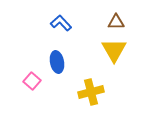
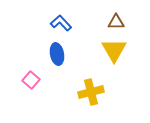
blue ellipse: moved 8 px up
pink square: moved 1 px left, 1 px up
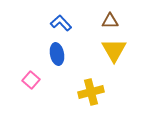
brown triangle: moved 6 px left, 1 px up
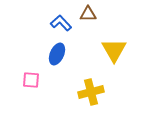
brown triangle: moved 22 px left, 7 px up
blue ellipse: rotated 35 degrees clockwise
pink square: rotated 36 degrees counterclockwise
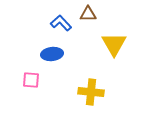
yellow triangle: moved 6 px up
blue ellipse: moved 5 px left; rotated 60 degrees clockwise
yellow cross: rotated 20 degrees clockwise
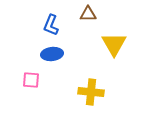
blue L-shape: moved 10 px left, 2 px down; rotated 115 degrees counterclockwise
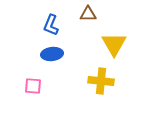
pink square: moved 2 px right, 6 px down
yellow cross: moved 10 px right, 11 px up
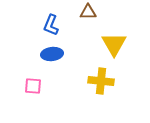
brown triangle: moved 2 px up
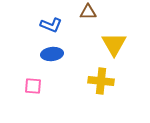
blue L-shape: rotated 90 degrees counterclockwise
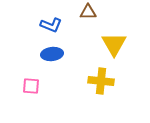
pink square: moved 2 px left
